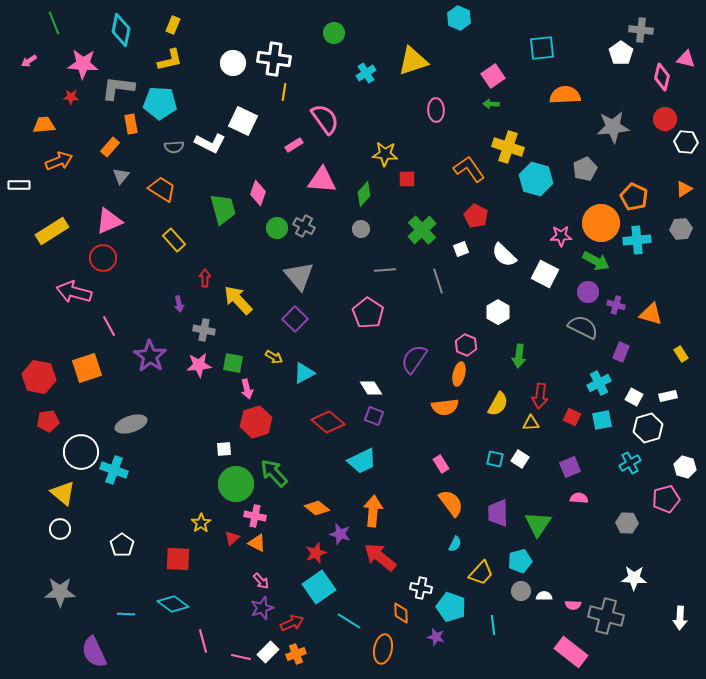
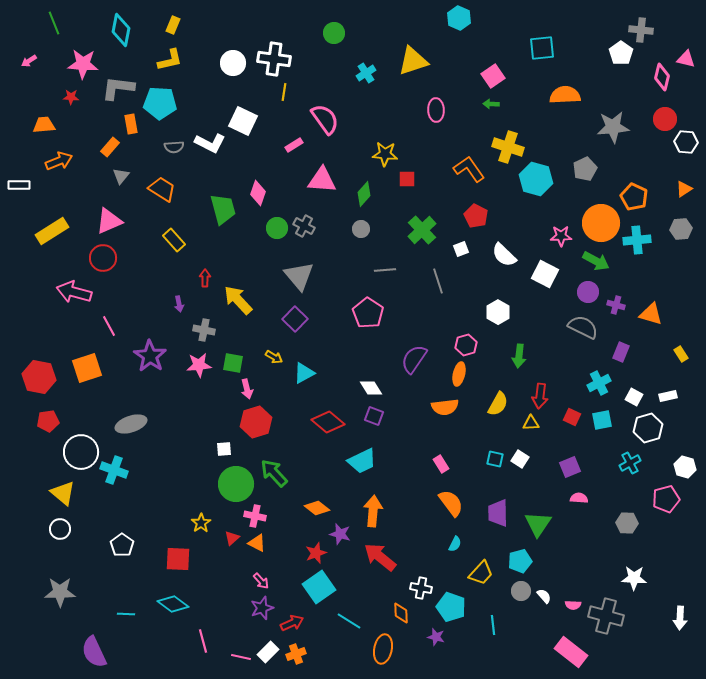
pink hexagon at (466, 345): rotated 20 degrees clockwise
white semicircle at (544, 596): rotated 49 degrees clockwise
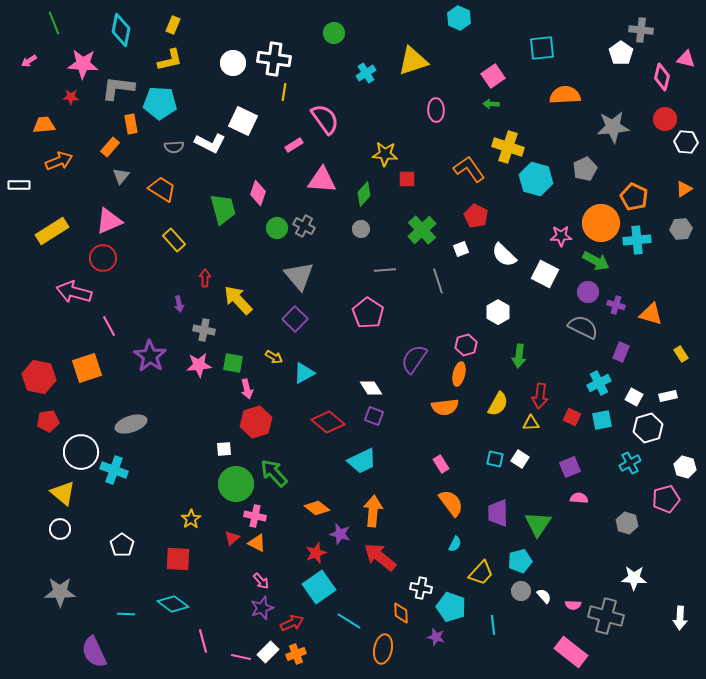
yellow star at (201, 523): moved 10 px left, 4 px up
gray hexagon at (627, 523): rotated 15 degrees clockwise
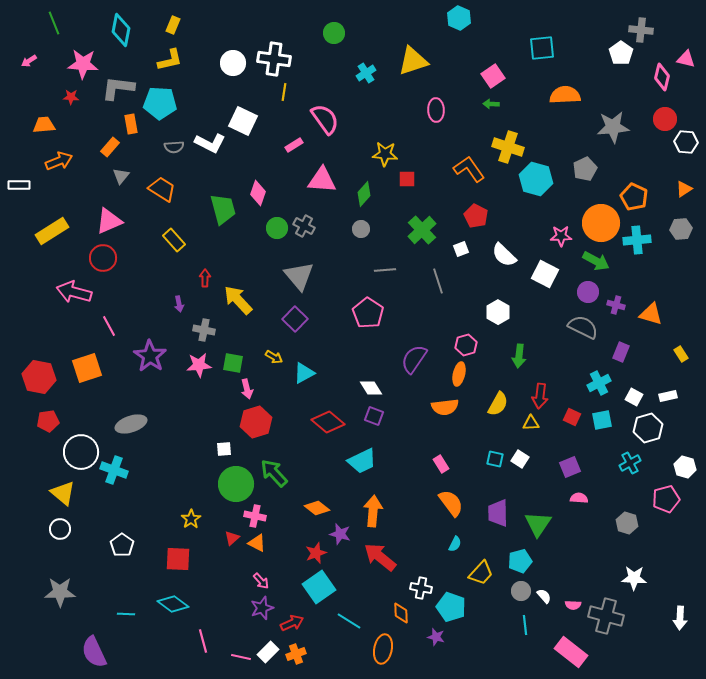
cyan line at (493, 625): moved 32 px right
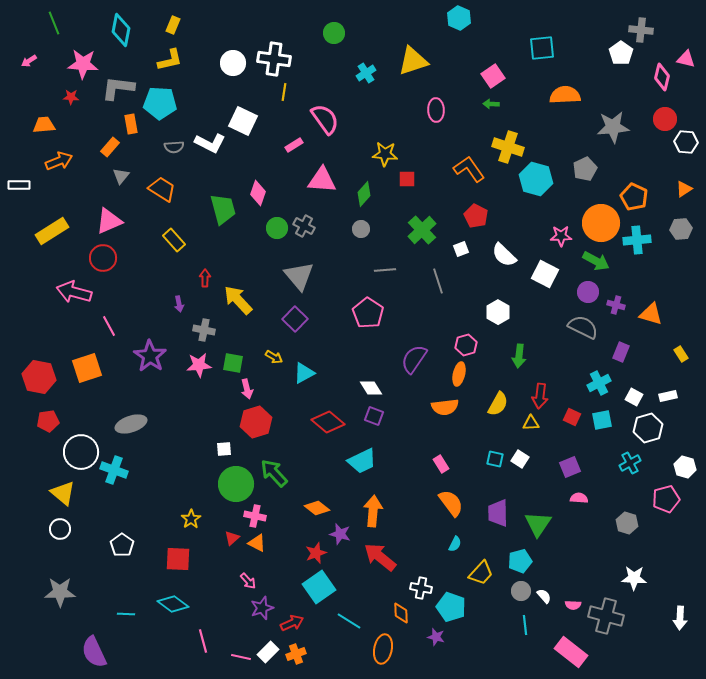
pink arrow at (261, 581): moved 13 px left
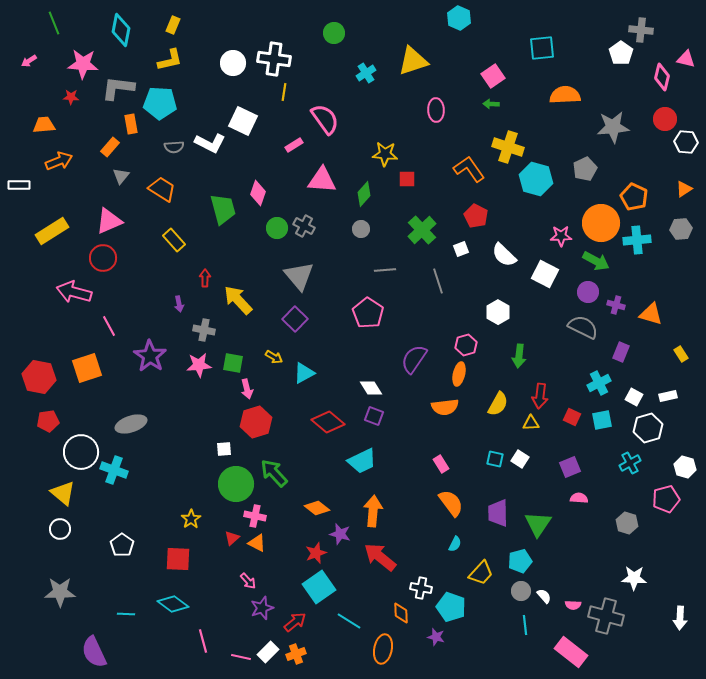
red arrow at (292, 623): moved 3 px right, 1 px up; rotated 15 degrees counterclockwise
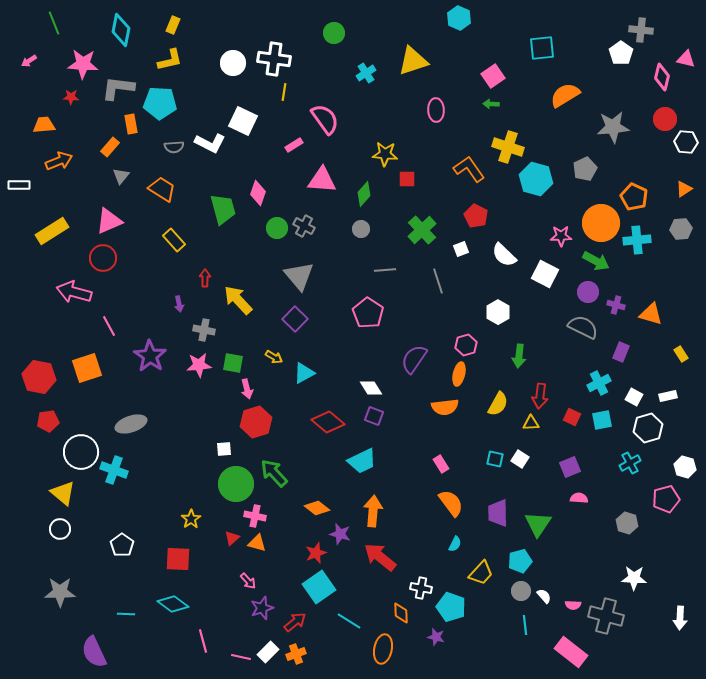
orange semicircle at (565, 95): rotated 28 degrees counterclockwise
orange triangle at (257, 543): rotated 12 degrees counterclockwise
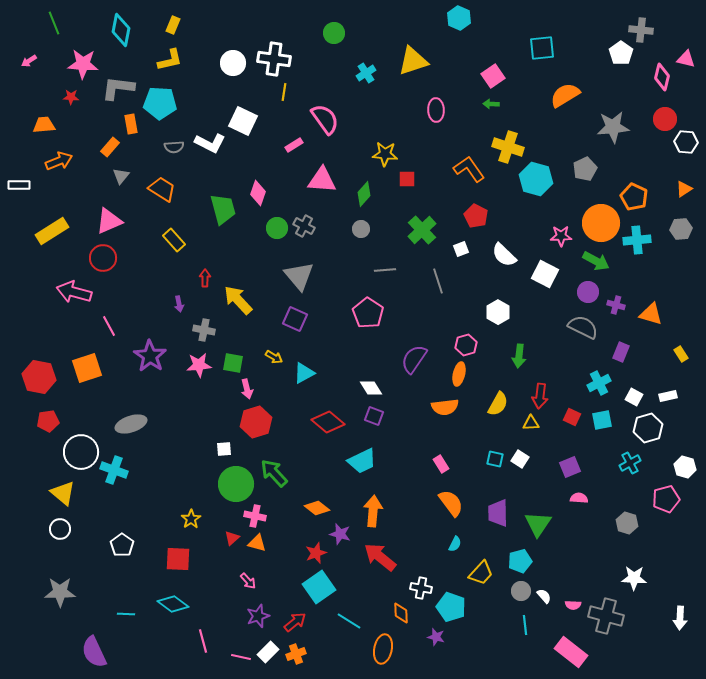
purple square at (295, 319): rotated 20 degrees counterclockwise
purple star at (262, 608): moved 4 px left, 8 px down
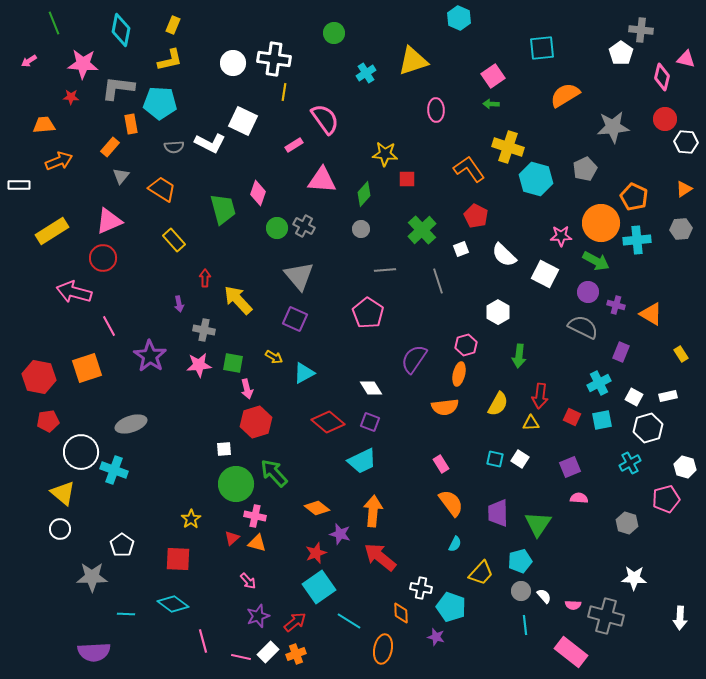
orange triangle at (651, 314): rotated 15 degrees clockwise
purple square at (374, 416): moved 4 px left, 6 px down
gray star at (60, 592): moved 32 px right, 15 px up
purple semicircle at (94, 652): rotated 68 degrees counterclockwise
